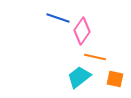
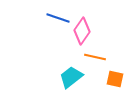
cyan trapezoid: moved 8 px left
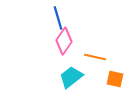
blue line: rotated 55 degrees clockwise
pink diamond: moved 18 px left, 10 px down
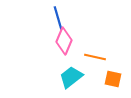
pink diamond: rotated 12 degrees counterclockwise
orange square: moved 2 px left
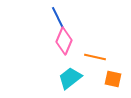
blue line: rotated 10 degrees counterclockwise
cyan trapezoid: moved 1 px left, 1 px down
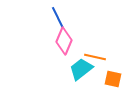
cyan trapezoid: moved 11 px right, 9 px up
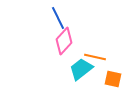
pink diamond: rotated 20 degrees clockwise
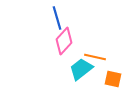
blue line: moved 1 px left; rotated 10 degrees clockwise
